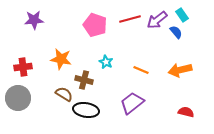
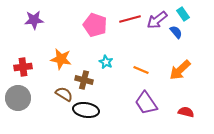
cyan rectangle: moved 1 px right, 1 px up
orange arrow: rotated 30 degrees counterclockwise
purple trapezoid: moved 14 px right; rotated 85 degrees counterclockwise
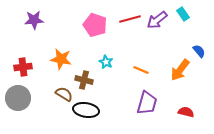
blue semicircle: moved 23 px right, 19 px down
orange arrow: rotated 10 degrees counterclockwise
purple trapezoid: moved 1 px right; rotated 130 degrees counterclockwise
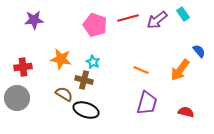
red line: moved 2 px left, 1 px up
cyan star: moved 13 px left
gray circle: moved 1 px left
black ellipse: rotated 10 degrees clockwise
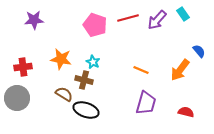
purple arrow: rotated 10 degrees counterclockwise
purple trapezoid: moved 1 px left
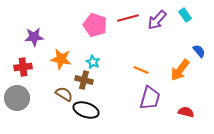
cyan rectangle: moved 2 px right, 1 px down
purple star: moved 17 px down
purple trapezoid: moved 4 px right, 5 px up
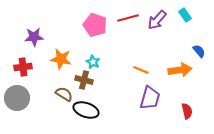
orange arrow: rotated 135 degrees counterclockwise
red semicircle: moved 1 px right, 1 px up; rotated 63 degrees clockwise
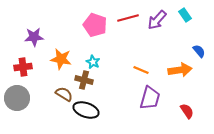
red semicircle: rotated 21 degrees counterclockwise
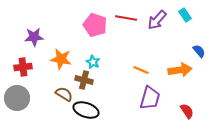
red line: moved 2 px left; rotated 25 degrees clockwise
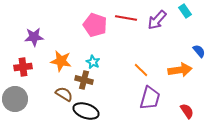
cyan rectangle: moved 4 px up
orange star: moved 2 px down
orange line: rotated 21 degrees clockwise
gray circle: moved 2 px left, 1 px down
black ellipse: moved 1 px down
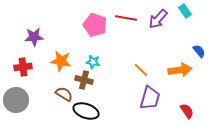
purple arrow: moved 1 px right, 1 px up
cyan star: rotated 16 degrees counterclockwise
gray circle: moved 1 px right, 1 px down
